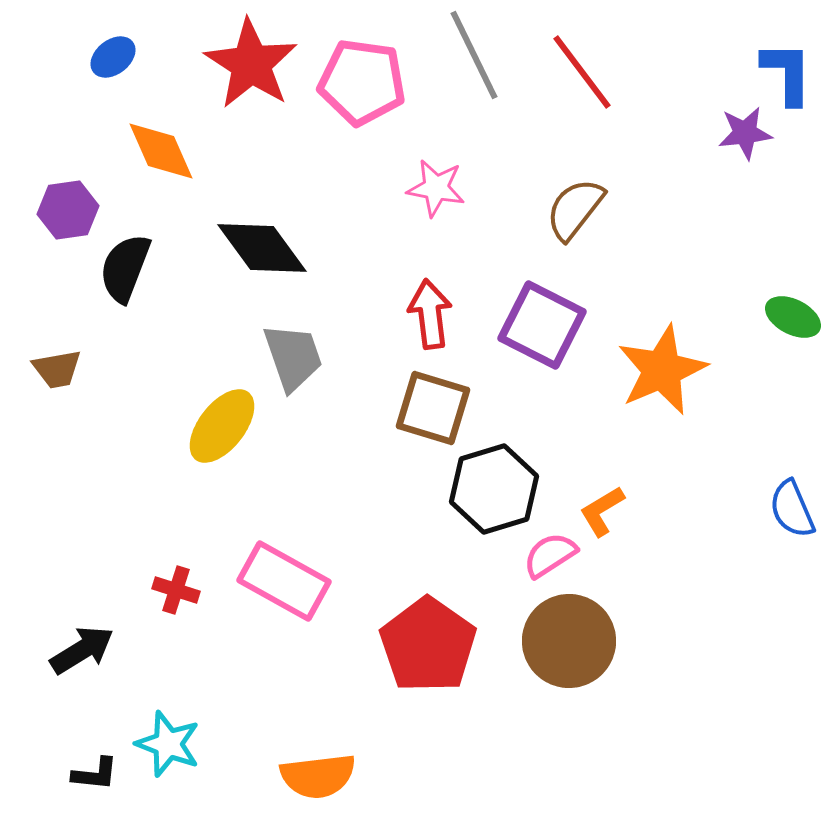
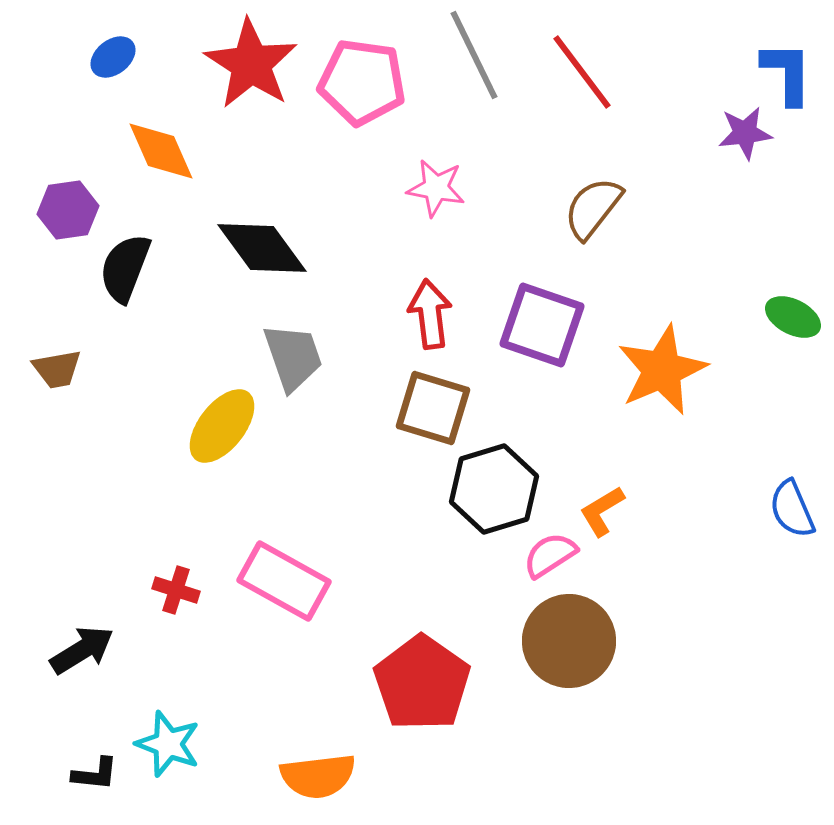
brown semicircle: moved 18 px right, 1 px up
purple square: rotated 8 degrees counterclockwise
red pentagon: moved 6 px left, 38 px down
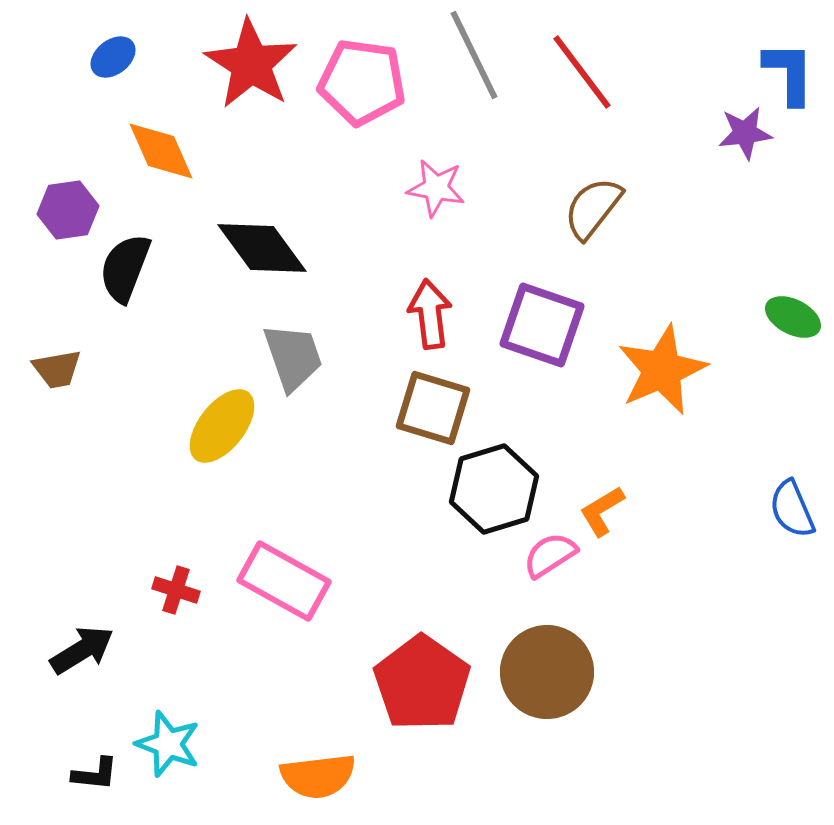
blue L-shape: moved 2 px right
brown circle: moved 22 px left, 31 px down
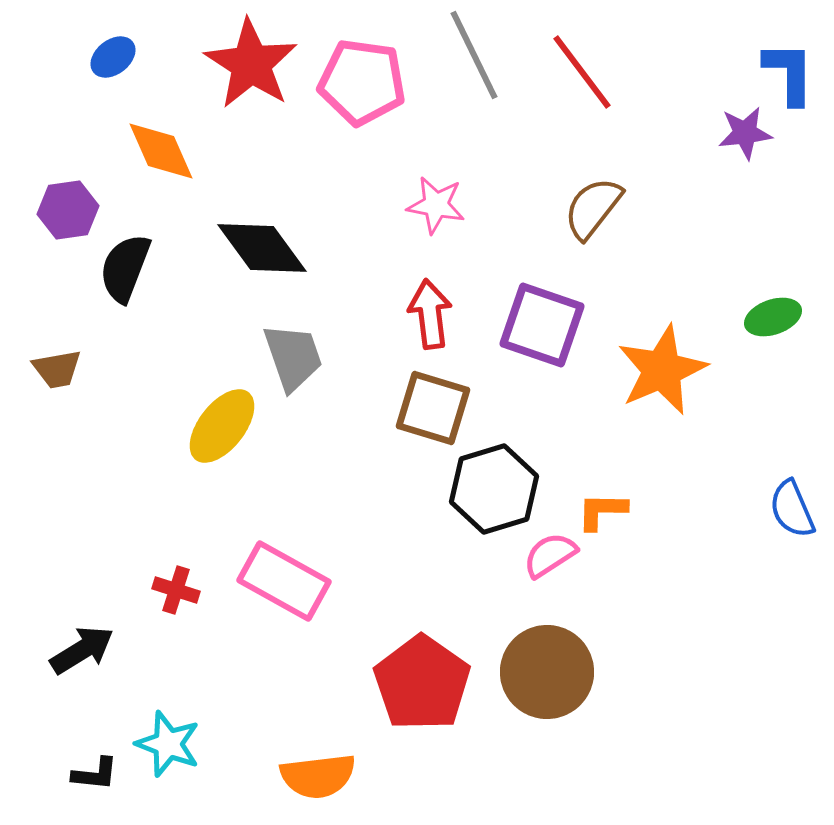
pink star: moved 17 px down
green ellipse: moved 20 px left; rotated 46 degrees counterclockwise
orange L-shape: rotated 32 degrees clockwise
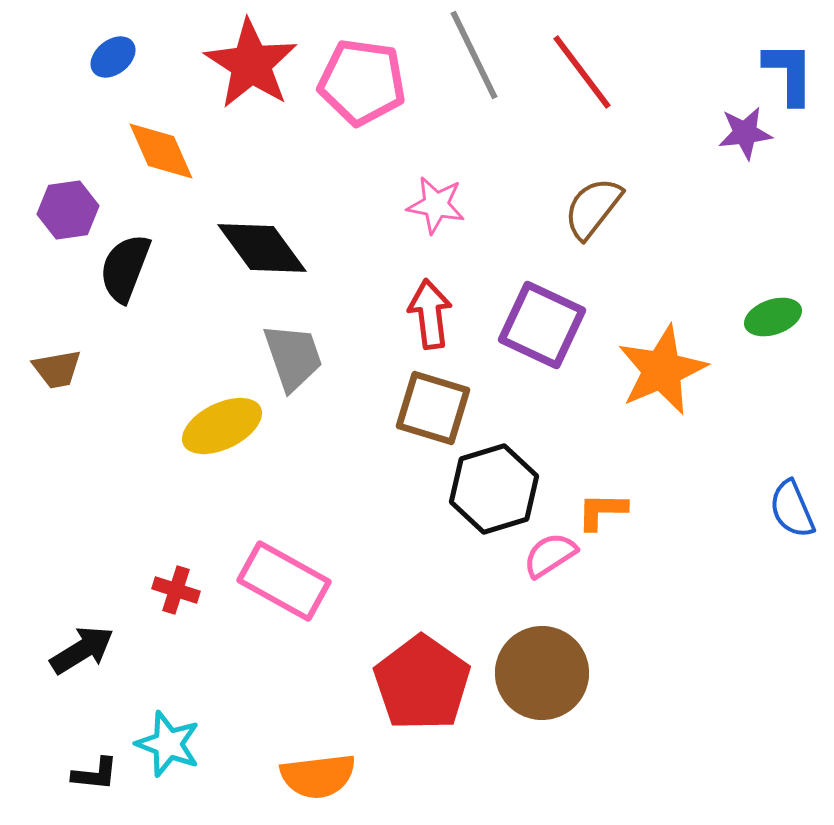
purple square: rotated 6 degrees clockwise
yellow ellipse: rotated 26 degrees clockwise
brown circle: moved 5 px left, 1 px down
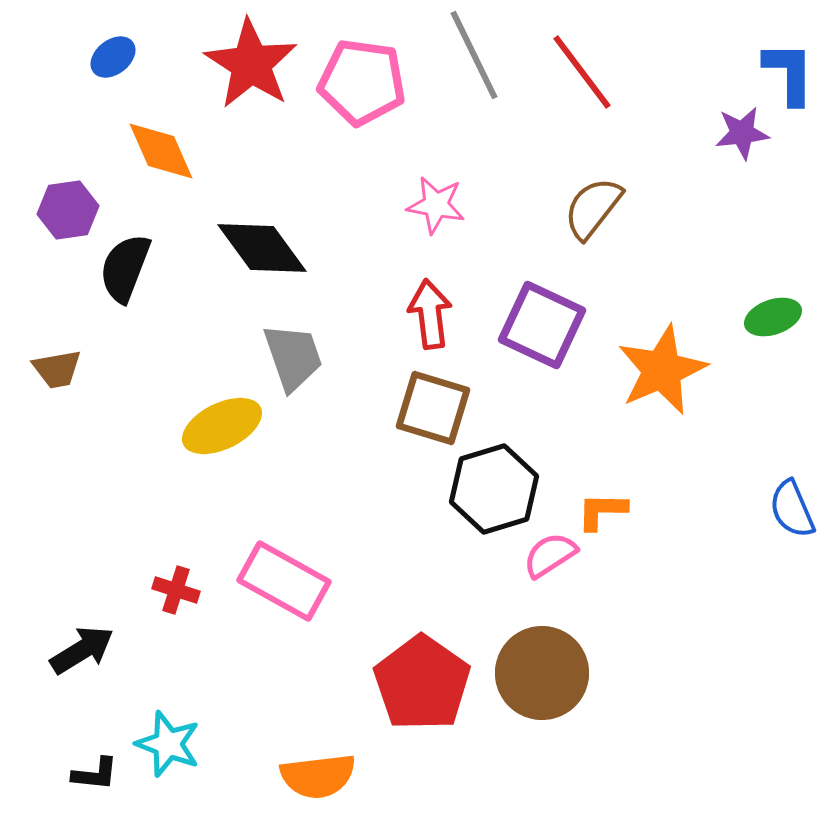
purple star: moved 3 px left
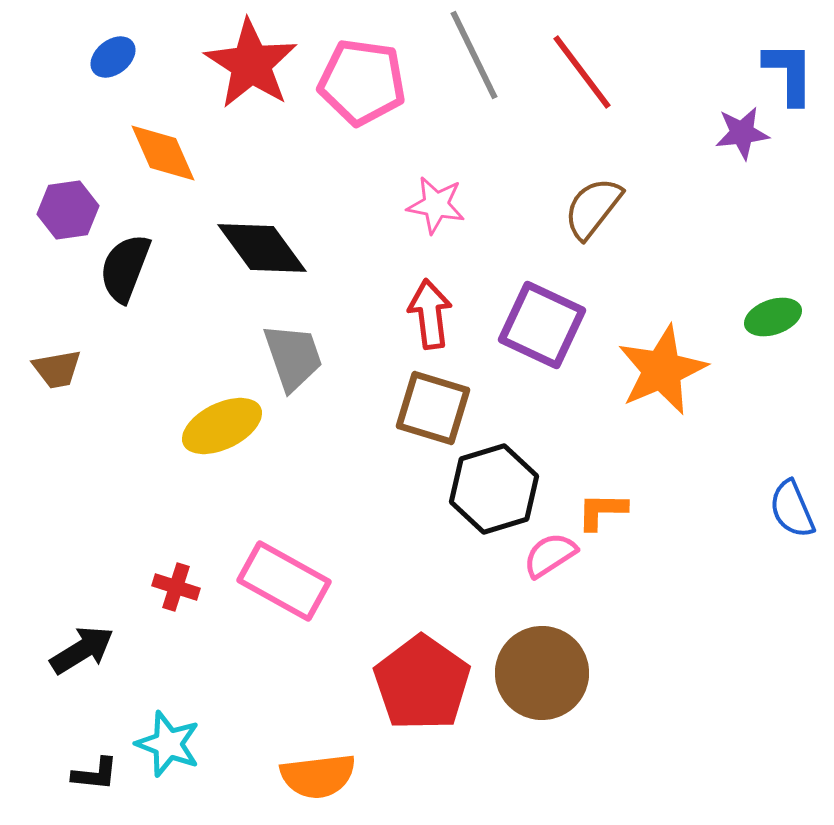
orange diamond: moved 2 px right, 2 px down
red cross: moved 3 px up
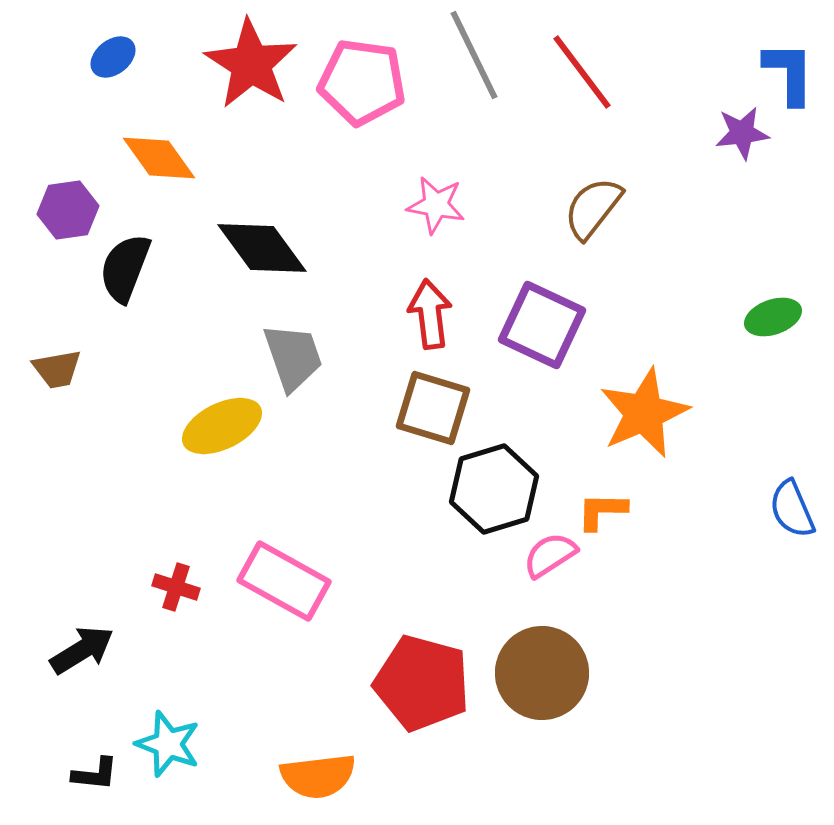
orange diamond: moved 4 px left, 5 px down; rotated 12 degrees counterclockwise
orange star: moved 18 px left, 43 px down
red pentagon: rotated 20 degrees counterclockwise
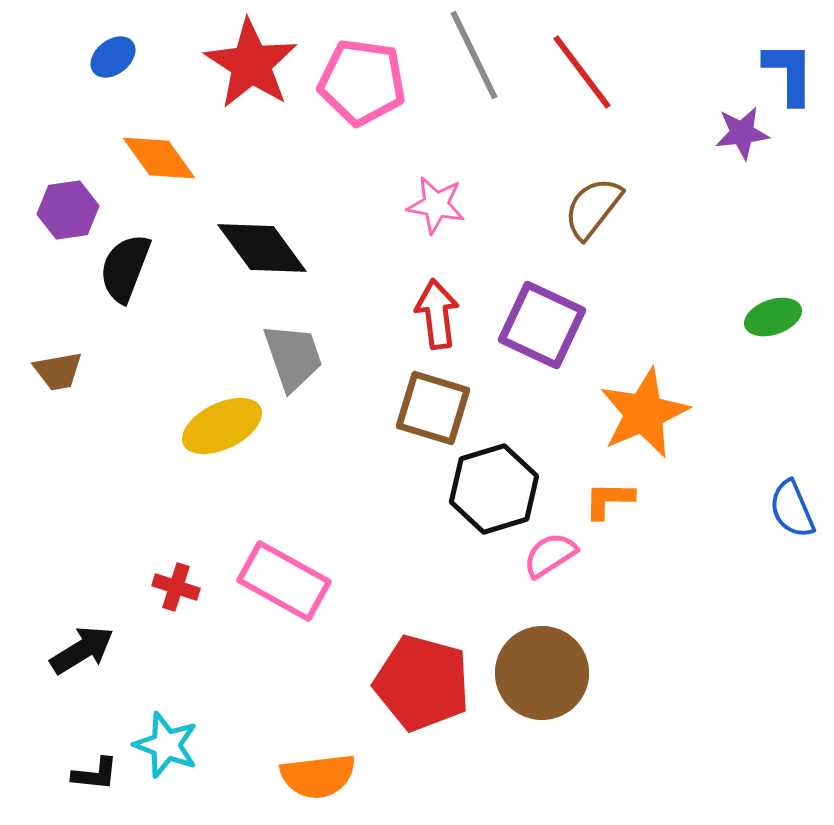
red arrow: moved 7 px right
brown trapezoid: moved 1 px right, 2 px down
orange L-shape: moved 7 px right, 11 px up
cyan star: moved 2 px left, 1 px down
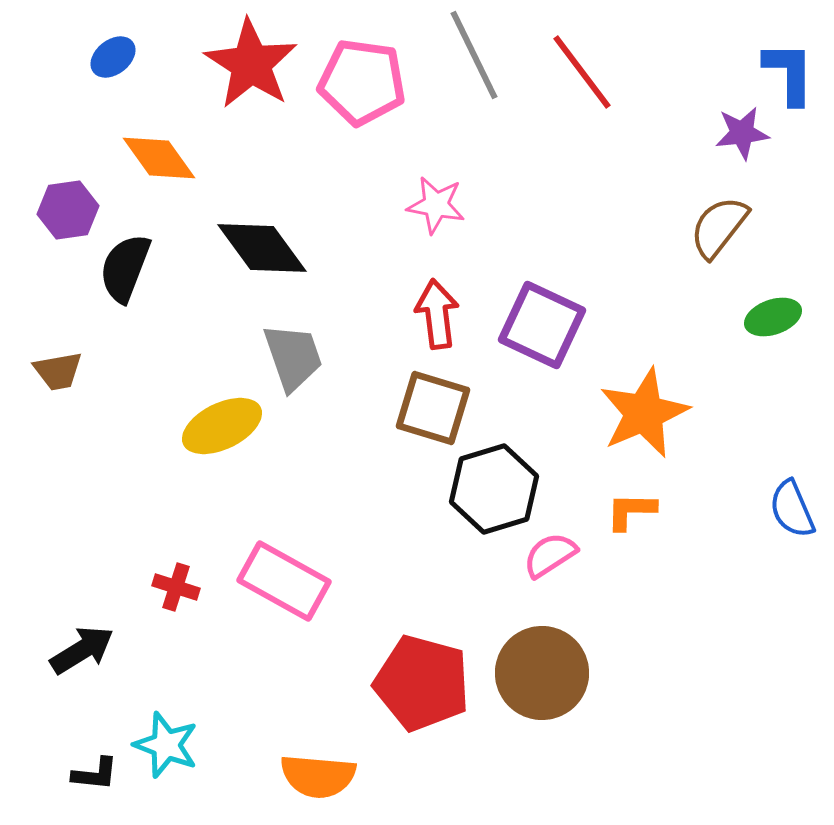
brown semicircle: moved 126 px right, 19 px down
orange L-shape: moved 22 px right, 11 px down
orange semicircle: rotated 12 degrees clockwise
